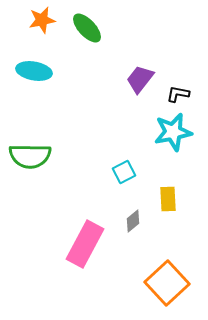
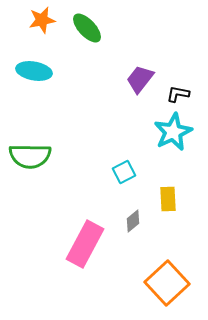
cyan star: rotated 15 degrees counterclockwise
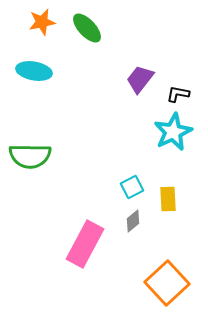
orange star: moved 2 px down
cyan square: moved 8 px right, 15 px down
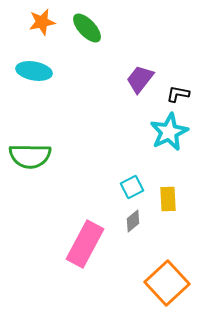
cyan star: moved 4 px left
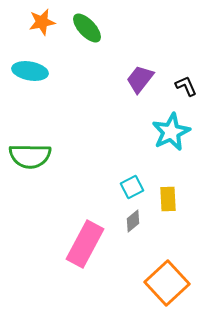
cyan ellipse: moved 4 px left
black L-shape: moved 8 px right, 8 px up; rotated 55 degrees clockwise
cyan star: moved 2 px right
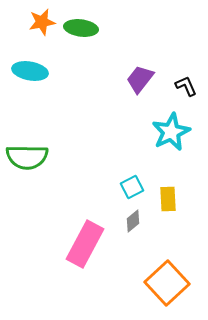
green ellipse: moved 6 px left; rotated 40 degrees counterclockwise
green semicircle: moved 3 px left, 1 px down
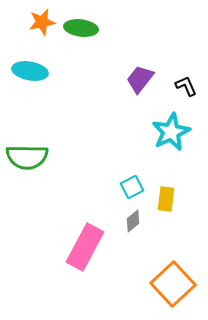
yellow rectangle: moved 2 px left; rotated 10 degrees clockwise
pink rectangle: moved 3 px down
orange square: moved 6 px right, 1 px down
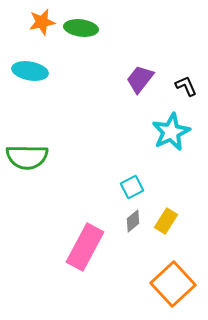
yellow rectangle: moved 22 px down; rotated 25 degrees clockwise
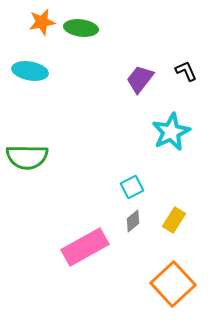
black L-shape: moved 15 px up
yellow rectangle: moved 8 px right, 1 px up
pink rectangle: rotated 33 degrees clockwise
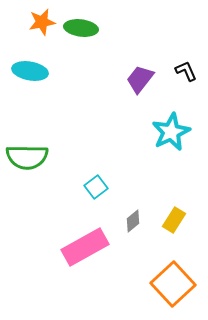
cyan square: moved 36 px left; rotated 10 degrees counterclockwise
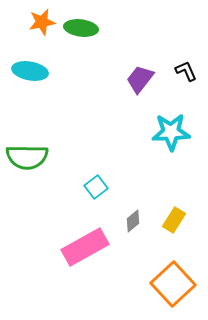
cyan star: rotated 24 degrees clockwise
